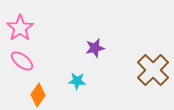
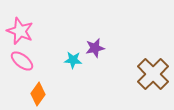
pink star: moved 3 px down; rotated 16 degrees counterclockwise
brown cross: moved 4 px down
cyan star: moved 4 px left, 21 px up
orange diamond: moved 1 px up
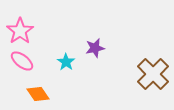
pink star: rotated 16 degrees clockwise
cyan star: moved 7 px left, 2 px down; rotated 30 degrees clockwise
orange diamond: rotated 70 degrees counterclockwise
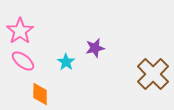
pink ellipse: moved 1 px right
orange diamond: moved 2 px right; rotated 35 degrees clockwise
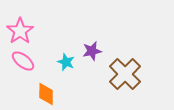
purple star: moved 3 px left, 3 px down
cyan star: rotated 12 degrees counterclockwise
brown cross: moved 28 px left
orange diamond: moved 6 px right
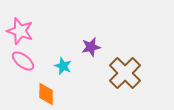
pink star: rotated 20 degrees counterclockwise
purple star: moved 1 px left, 4 px up
cyan star: moved 3 px left, 4 px down
brown cross: moved 1 px up
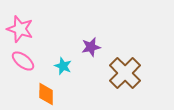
pink star: moved 2 px up
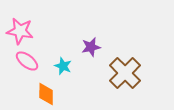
pink star: moved 2 px down; rotated 8 degrees counterclockwise
pink ellipse: moved 4 px right
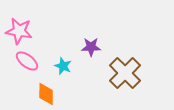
pink star: moved 1 px left
purple star: rotated 12 degrees clockwise
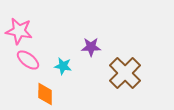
pink ellipse: moved 1 px right, 1 px up
cyan star: rotated 12 degrees counterclockwise
orange diamond: moved 1 px left
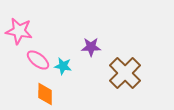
pink ellipse: moved 10 px right
